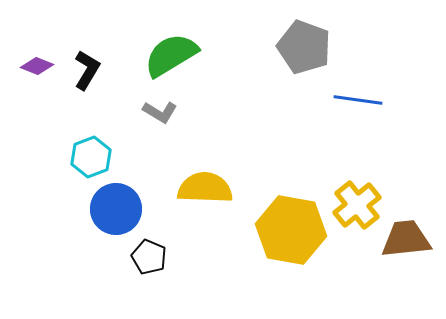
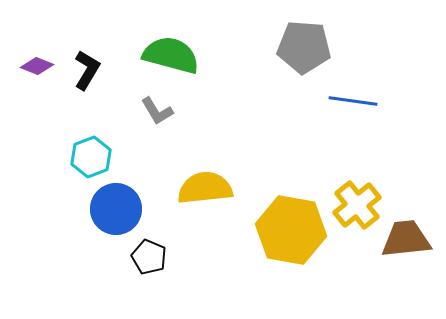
gray pentagon: rotated 16 degrees counterclockwise
green semicircle: rotated 46 degrees clockwise
blue line: moved 5 px left, 1 px down
gray L-shape: moved 3 px left, 1 px up; rotated 28 degrees clockwise
yellow semicircle: rotated 8 degrees counterclockwise
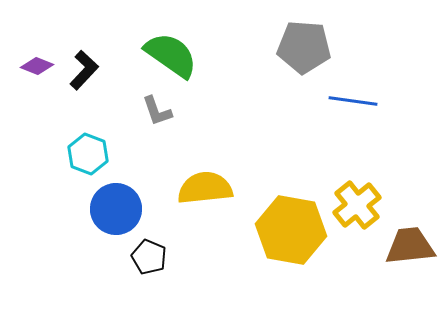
green semicircle: rotated 20 degrees clockwise
black L-shape: moved 3 px left; rotated 12 degrees clockwise
gray L-shape: rotated 12 degrees clockwise
cyan hexagon: moved 3 px left, 3 px up; rotated 18 degrees counterclockwise
brown trapezoid: moved 4 px right, 7 px down
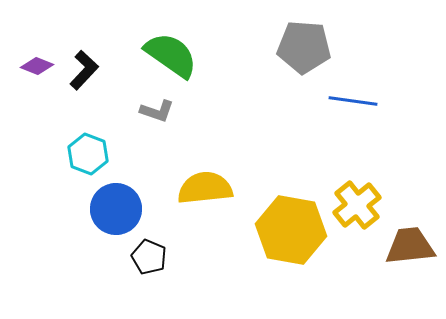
gray L-shape: rotated 52 degrees counterclockwise
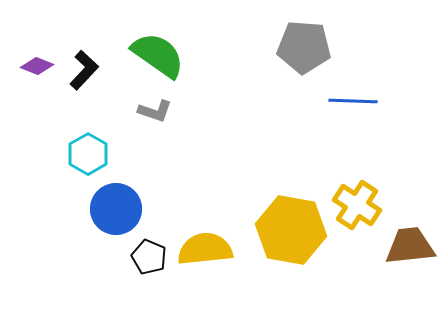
green semicircle: moved 13 px left
blue line: rotated 6 degrees counterclockwise
gray L-shape: moved 2 px left
cyan hexagon: rotated 9 degrees clockwise
yellow semicircle: moved 61 px down
yellow cross: rotated 18 degrees counterclockwise
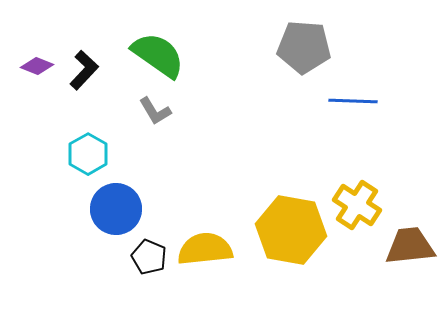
gray L-shape: rotated 40 degrees clockwise
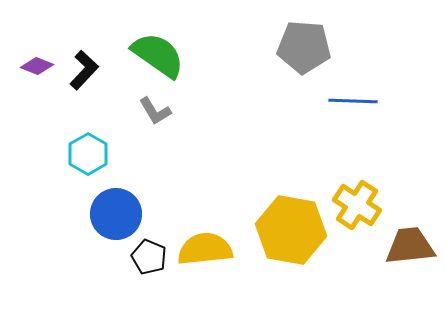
blue circle: moved 5 px down
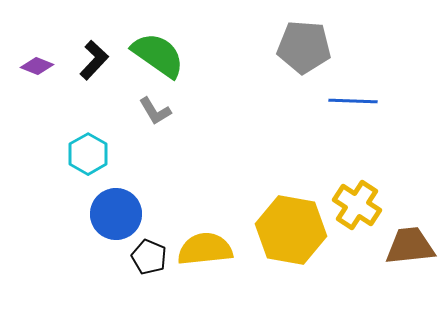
black L-shape: moved 10 px right, 10 px up
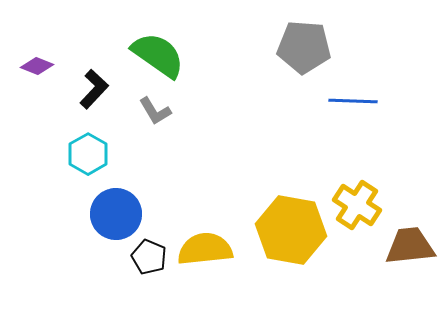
black L-shape: moved 29 px down
